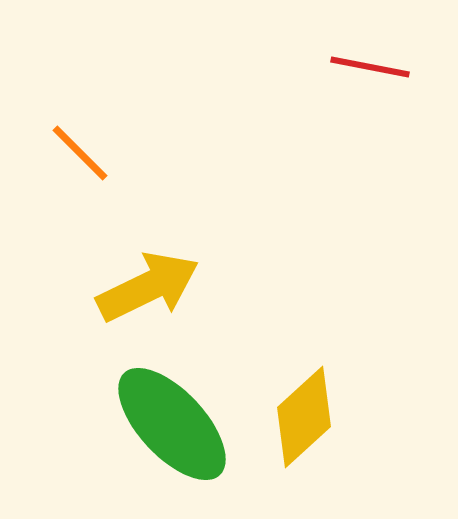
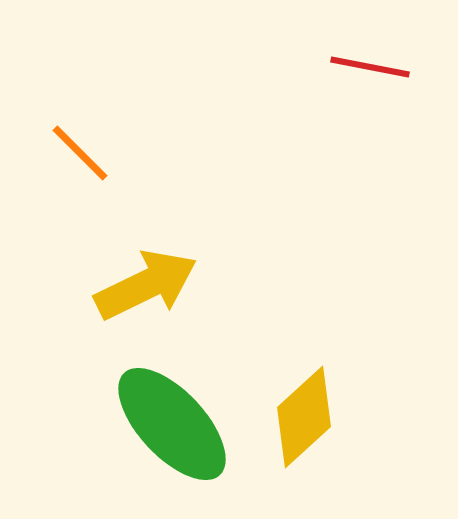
yellow arrow: moved 2 px left, 2 px up
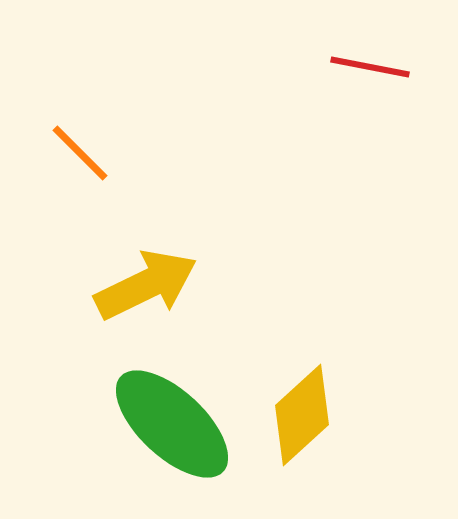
yellow diamond: moved 2 px left, 2 px up
green ellipse: rotated 4 degrees counterclockwise
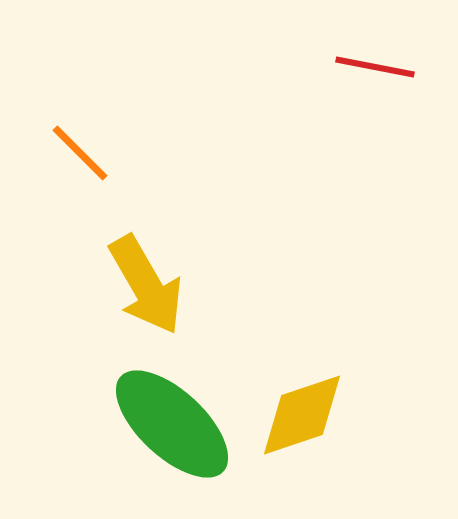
red line: moved 5 px right
yellow arrow: rotated 86 degrees clockwise
yellow diamond: rotated 24 degrees clockwise
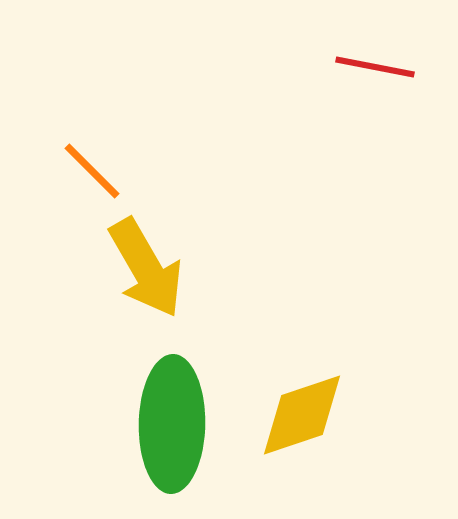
orange line: moved 12 px right, 18 px down
yellow arrow: moved 17 px up
green ellipse: rotated 48 degrees clockwise
